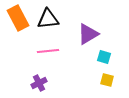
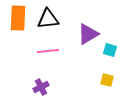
orange rectangle: rotated 30 degrees clockwise
cyan square: moved 6 px right, 7 px up
purple cross: moved 2 px right, 4 px down
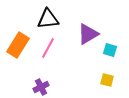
orange rectangle: moved 27 px down; rotated 30 degrees clockwise
pink line: moved 3 px up; rotated 55 degrees counterclockwise
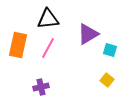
orange rectangle: rotated 20 degrees counterclockwise
yellow square: rotated 24 degrees clockwise
purple cross: rotated 14 degrees clockwise
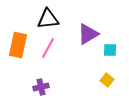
cyan square: rotated 16 degrees counterclockwise
